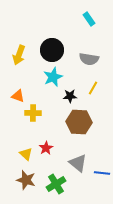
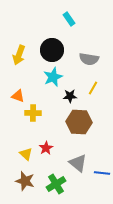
cyan rectangle: moved 20 px left
brown star: moved 1 px left, 1 px down
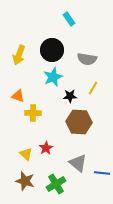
gray semicircle: moved 2 px left
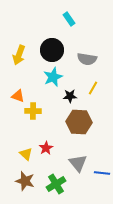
yellow cross: moved 2 px up
gray triangle: rotated 12 degrees clockwise
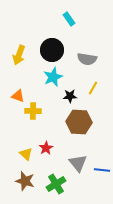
blue line: moved 3 px up
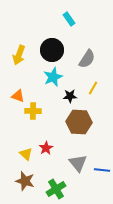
gray semicircle: rotated 66 degrees counterclockwise
green cross: moved 5 px down
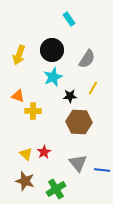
red star: moved 2 px left, 4 px down
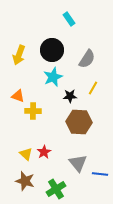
blue line: moved 2 px left, 4 px down
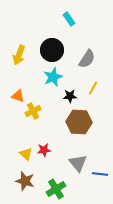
yellow cross: rotated 28 degrees counterclockwise
red star: moved 2 px up; rotated 24 degrees clockwise
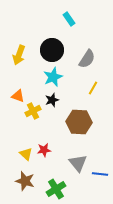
black star: moved 18 px left, 4 px down; rotated 16 degrees counterclockwise
